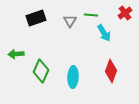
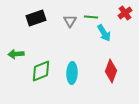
green line: moved 2 px down
green diamond: rotated 45 degrees clockwise
cyan ellipse: moved 1 px left, 4 px up
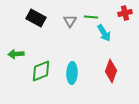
red cross: rotated 24 degrees clockwise
black rectangle: rotated 48 degrees clockwise
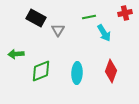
green line: moved 2 px left; rotated 16 degrees counterclockwise
gray triangle: moved 12 px left, 9 px down
cyan ellipse: moved 5 px right
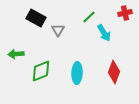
green line: rotated 32 degrees counterclockwise
red diamond: moved 3 px right, 1 px down
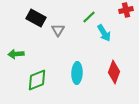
red cross: moved 1 px right, 3 px up
green diamond: moved 4 px left, 9 px down
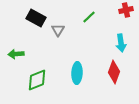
cyan arrow: moved 17 px right, 10 px down; rotated 24 degrees clockwise
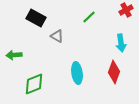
red cross: rotated 16 degrees counterclockwise
gray triangle: moved 1 px left, 6 px down; rotated 32 degrees counterclockwise
green arrow: moved 2 px left, 1 px down
cyan ellipse: rotated 10 degrees counterclockwise
green diamond: moved 3 px left, 4 px down
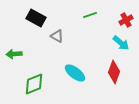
red cross: moved 10 px down
green line: moved 1 px right, 2 px up; rotated 24 degrees clockwise
cyan arrow: rotated 42 degrees counterclockwise
green arrow: moved 1 px up
cyan ellipse: moved 2 px left; rotated 45 degrees counterclockwise
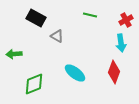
green line: rotated 32 degrees clockwise
cyan arrow: rotated 42 degrees clockwise
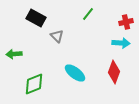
green line: moved 2 px left, 1 px up; rotated 64 degrees counterclockwise
red cross: moved 2 px down; rotated 16 degrees clockwise
gray triangle: rotated 16 degrees clockwise
cyan arrow: rotated 78 degrees counterclockwise
